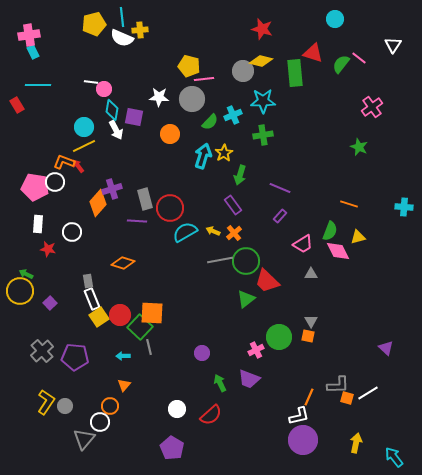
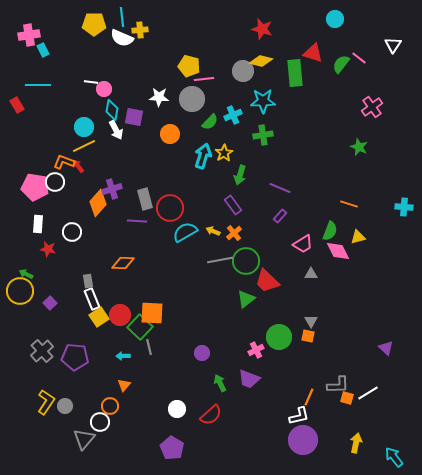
yellow pentagon at (94, 24): rotated 15 degrees clockwise
cyan rectangle at (33, 52): moved 10 px right, 2 px up
orange diamond at (123, 263): rotated 15 degrees counterclockwise
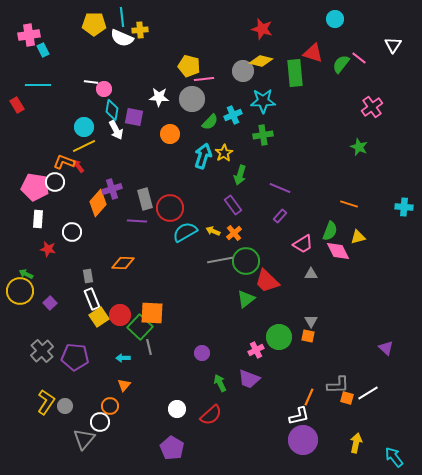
white rectangle at (38, 224): moved 5 px up
gray rectangle at (88, 281): moved 5 px up
cyan arrow at (123, 356): moved 2 px down
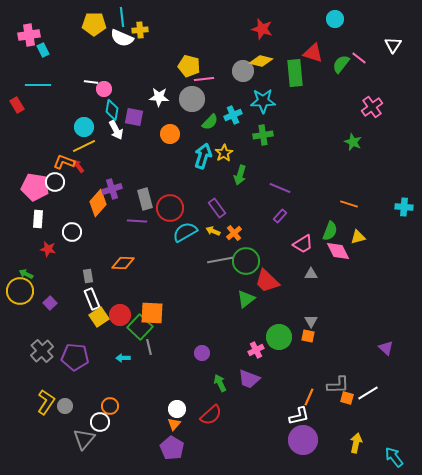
green star at (359, 147): moved 6 px left, 5 px up
purple rectangle at (233, 205): moved 16 px left, 3 px down
orange triangle at (124, 385): moved 50 px right, 39 px down
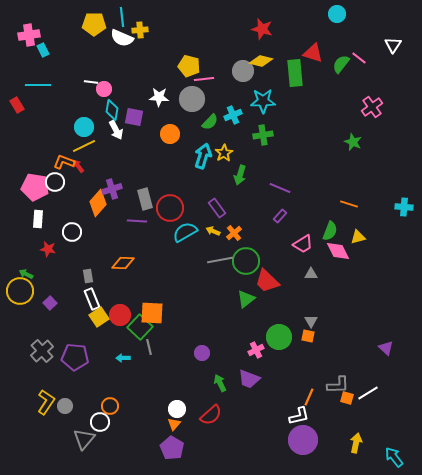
cyan circle at (335, 19): moved 2 px right, 5 px up
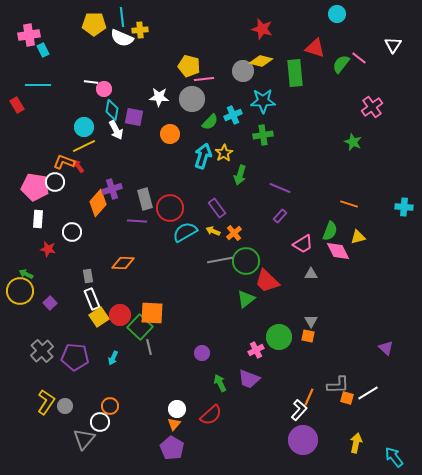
red triangle at (313, 53): moved 2 px right, 5 px up
cyan arrow at (123, 358): moved 10 px left; rotated 64 degrees counterclockwise
white L-shape at (299, 416): moved 6 px up; rotated 35 degrees counterclockwise
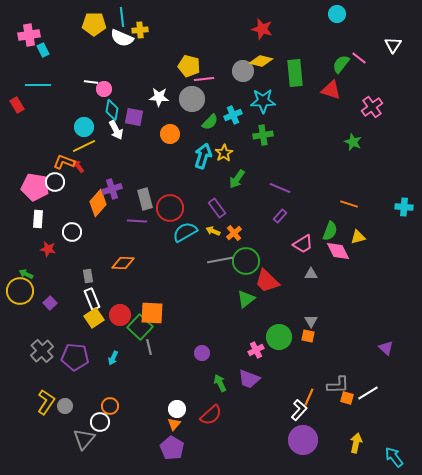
red triangle at (315, 48): moved 16 px right, 42 px down
green arrow at (240, 175): moved 3 px left, 4 px down; rotated 18 degrees clockwise
yellow square at (99, 317): moved 5 px left, 1 px down
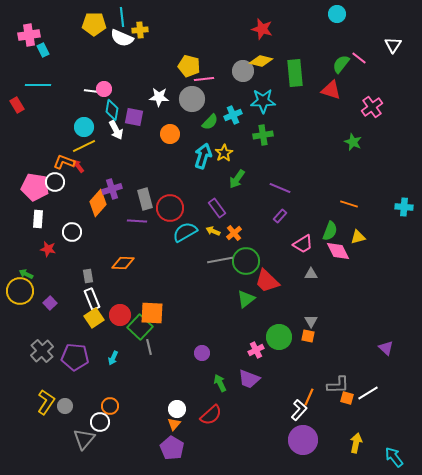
white line at (91, 82): moved 9 px down
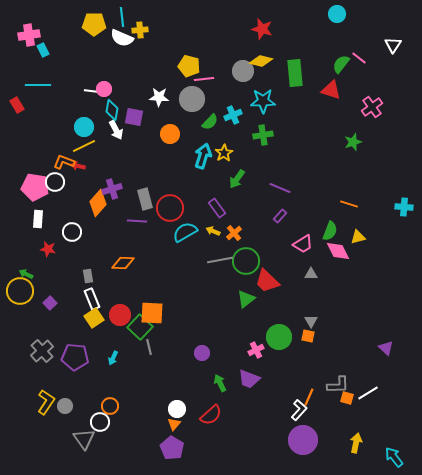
green star at (353, 142): rotated 30 degrees clockwise
red arrow at (78, 166): rotated 40 degrees counterclockwise
gray triangle at (84, 439): rotated 15 degrees counterclockwise
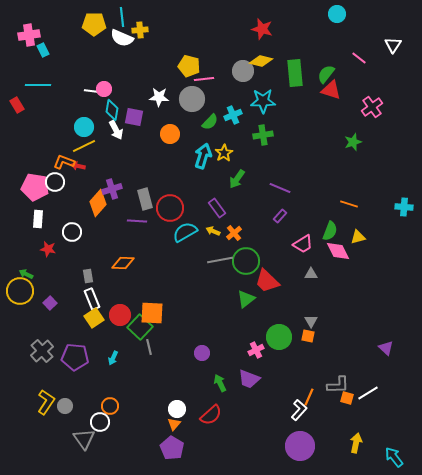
green semicircle at (341, 64): moved 15 px left, 10 px down
purple circle at (303, 440): moved 3 px left, 6 px down
